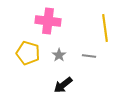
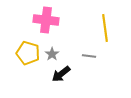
pink cross: moved 2 px left, 1 px up
gray star: moved 7 px left, 1 px up
black arrow: moved 2 px left, 11 px up
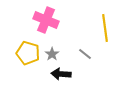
pink cross: rotated 15 degrees clockwise
gray line: moved 4 px left, 2 px up; rotated 32 degrees clockwise
black arrow: rotated 42 degrees clockwise
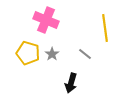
black arrow: moved 10 px right, 9 px down; rotated 78 degrees counterclockwise
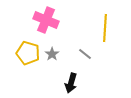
yellow line: rotated 12 degrees clockwise
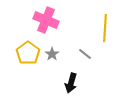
yellow pentagon: rotated 20 degrees clockwise
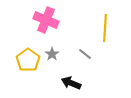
yellow pentagon: moved 7 px down
black arrow: rotated 96 degrees clockwise
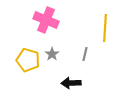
gray line: rotated 64 degrees clockwise
yellow pentagon: rotated 20 degrees counterclockwise
black arrow: rotated 24 degrees counterclockwise
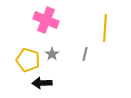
black arrow: moved 29 px left
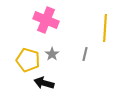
black arrow: moved 2 px right; rotated 18 degrees clockwise
